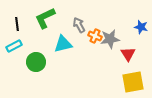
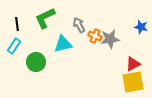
cyan rectangle: rotated 28 degrees counterclockwise
red triangle: moved 5 px right, 10 px down; rotated 35 degrees clockwise
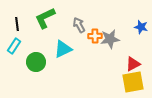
orange cross: rotated 24 degrees counterclockwise
cyan triangle: moved 5 px down; rotated 12 degrees counterclockwise
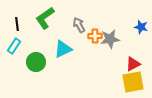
green L-shape: rotated 10 degrees counterclockwise
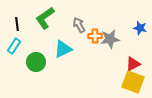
blue star: moved 1 px left, 1 px down
yellow square: rotated 30 degrees clockwise
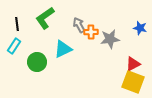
orange cross: moved 4 px left, 4 px up
green circle: moved 1 px right
